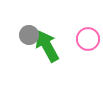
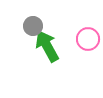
gray circle: moved 4 px right, 9 px up
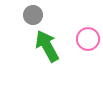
gray circle: moved 11 px up
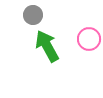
pink circle: moved 1 px right
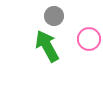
gray circle: moved 21 px right, 1 px down
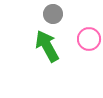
gray circle: moved 1 px left, 2 px up
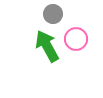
pink circle: moved 13 px left
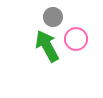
gray circle: moved 3 px down
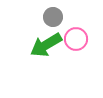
green arrow: moved 1 px left, 1 px up; rotated 92 degrees counterclockwise
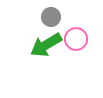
gray circle: moved 2 px left
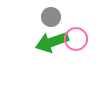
green arrow: moved 6 px right, 3 px up; rotated 12 degrees clockwise
